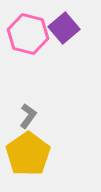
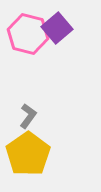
purple square: moved 7 px left
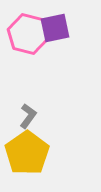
purple square: moved 2 px left; rotated 28 degrees clockwise
yellow pentagon: moved 1 px left, 1 px up
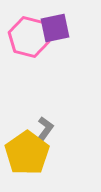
pink hexagon: moved 1 px right, 3 px down
gray L-shape: moved 17 px right, 13 px down
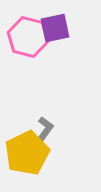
pink hexagon: moved 1 px left
yellow pentagon: rotated 9 degrees clockwise
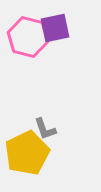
gray L-shape: rotated 125 degrees clockwise
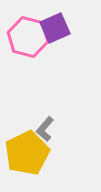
purple square: rotated 12 degrees counterclockwise
gray L-shape: rotated 60 degrees clockwise
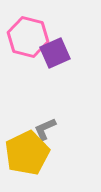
purple square: moved 25 px down
gray L-shape: rotated 25 degrees clockwise
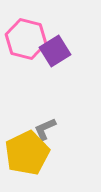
pink hexagon: moved 2 px left, 2 px down
purple square: moved 2 px up; rotated 8 degrees counterclockwise
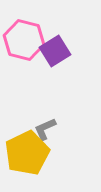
pink hexagon: moved 2 px left, 1 px down
